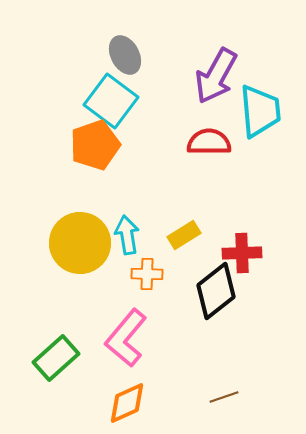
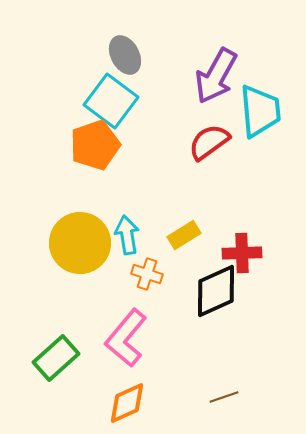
red semicircle: rotated 36 degrees counterclockwise
orange cross: rotated 16 degrees clockwise
black diamond: rotated 14 degrees clockwise
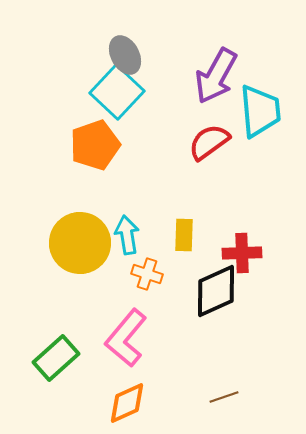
cyan square: moved 6 px right, 9 px up; rotated 6 degrees clockwise
yellow rectangle: rotated 56 degrees counterclockwise
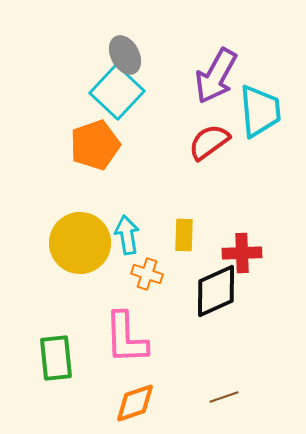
pink L-shape: rotated 42 degrees counterclockwise
green rectangle: rotated 54 degrees counterclockwise
orange diamond: moved 8 px right; rotated 6 degrees clockwise
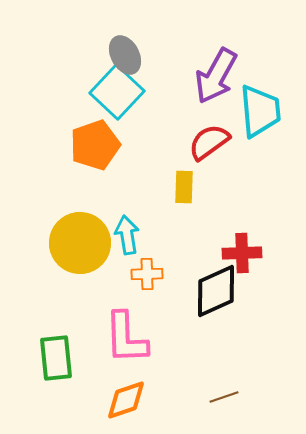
yellow rectangle: moved 48 px up
orange cross: rotated 20 degrees counterclockwise
orange diamond: moved 9 px left, 3 px up
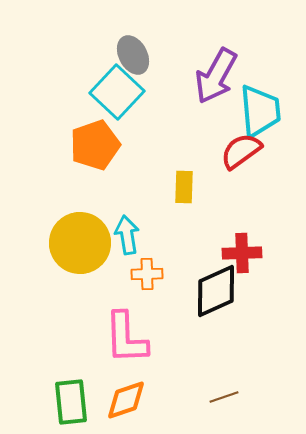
gray ellipse: moved 8 px right
red semicircle: moved 32 px right, 9 px down
green rectangle: moved 15 px right, 44 px down
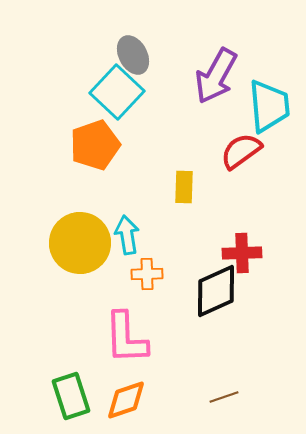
cyan trapezoid: moved 9 px right, 5 px up
green rectangle: moved 6 px up; rotated 12 degrees counterclockwise
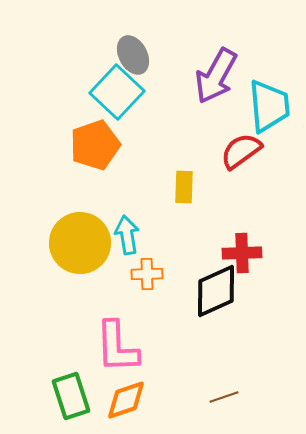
pink L-shape: moved 9 px left, 9 px down
